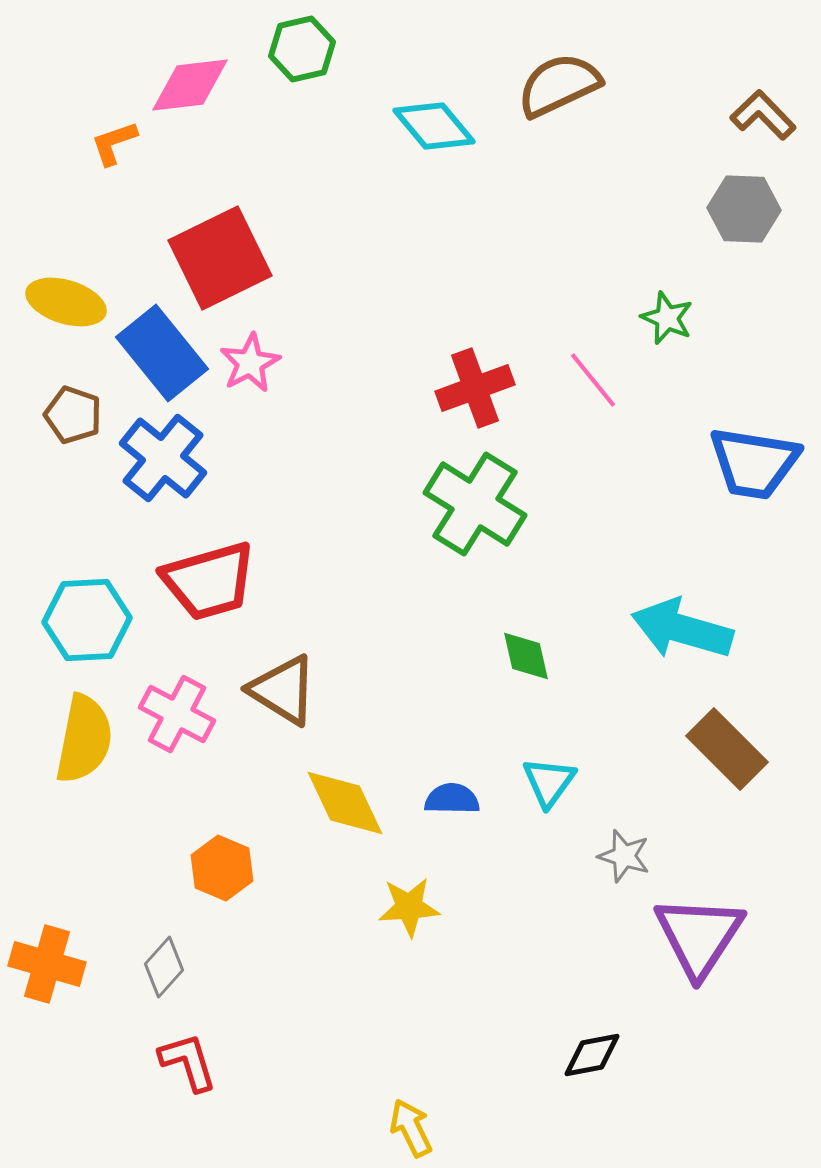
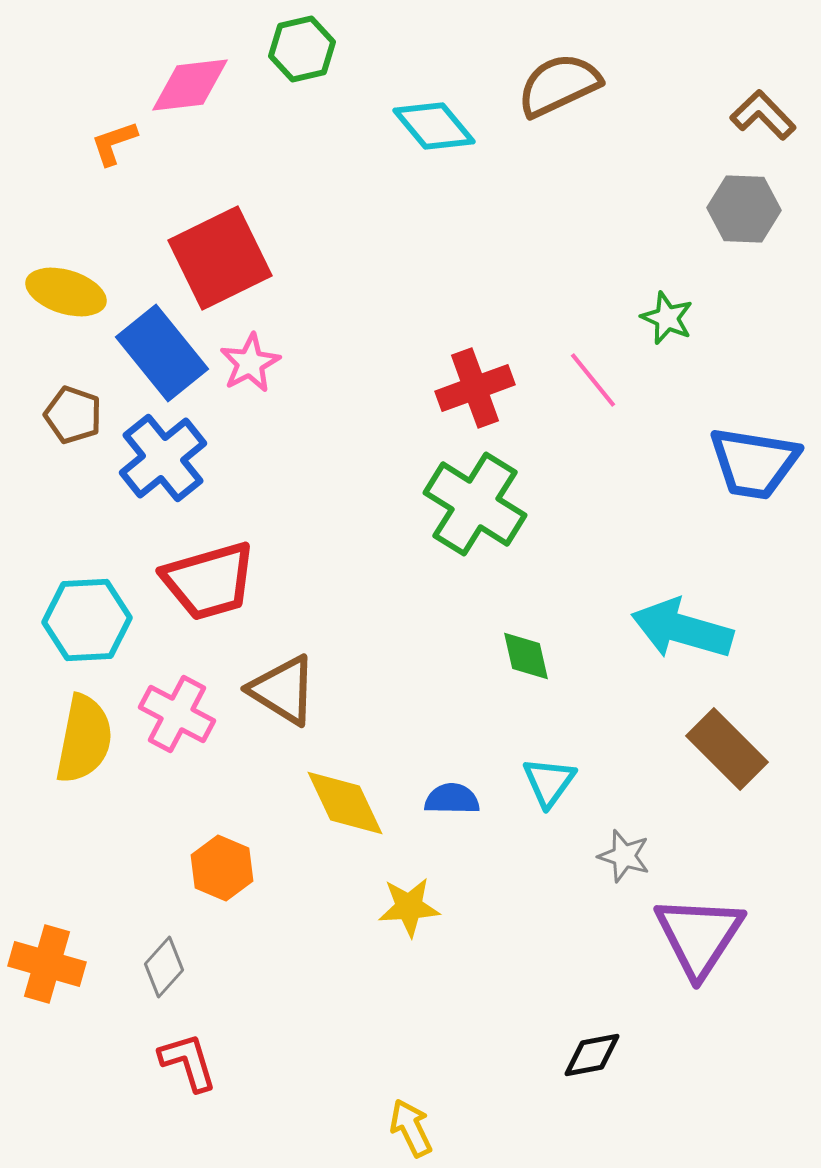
yellow ellipse: moved 10 px up
blue cross: rotated 12 degrees clockwise
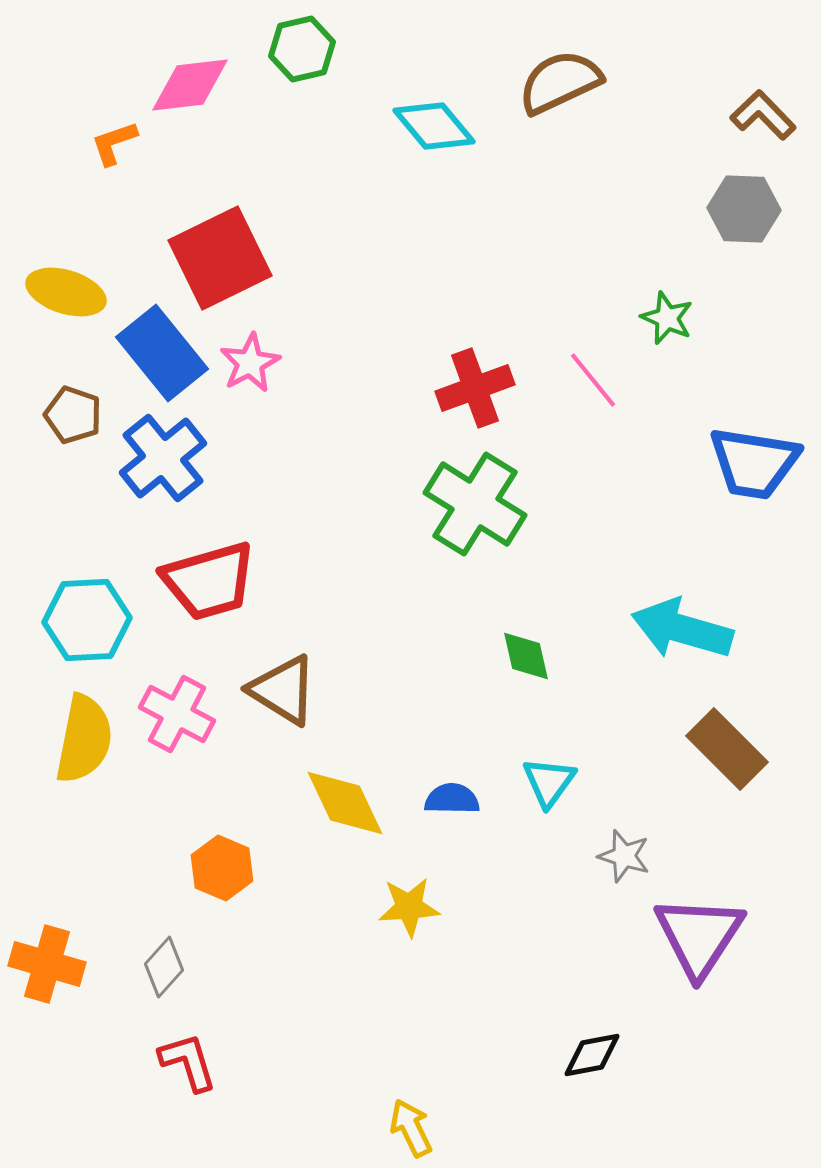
brown semicircle: moved 1 px right, 3 px up
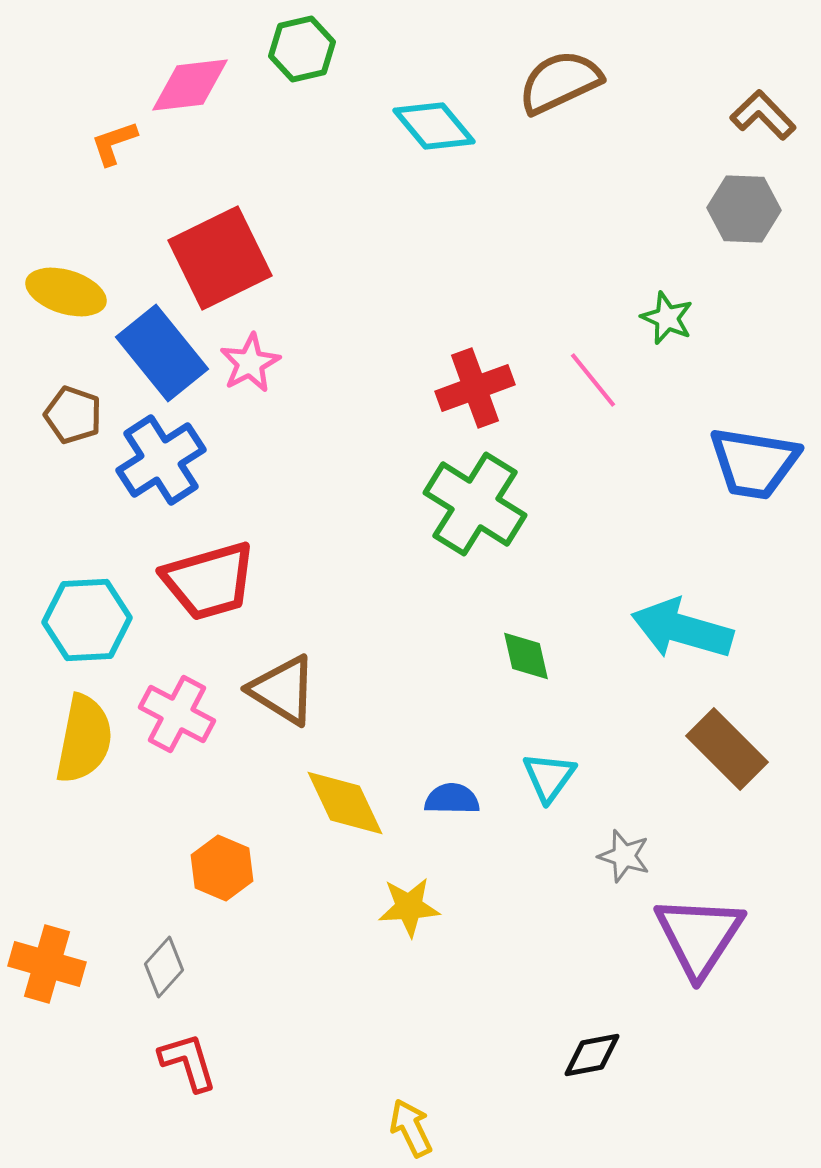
blue cross: moved 2 px left, 2 px down; rotated 6 degrees clockwise
cyan triangle: moved 5 px up
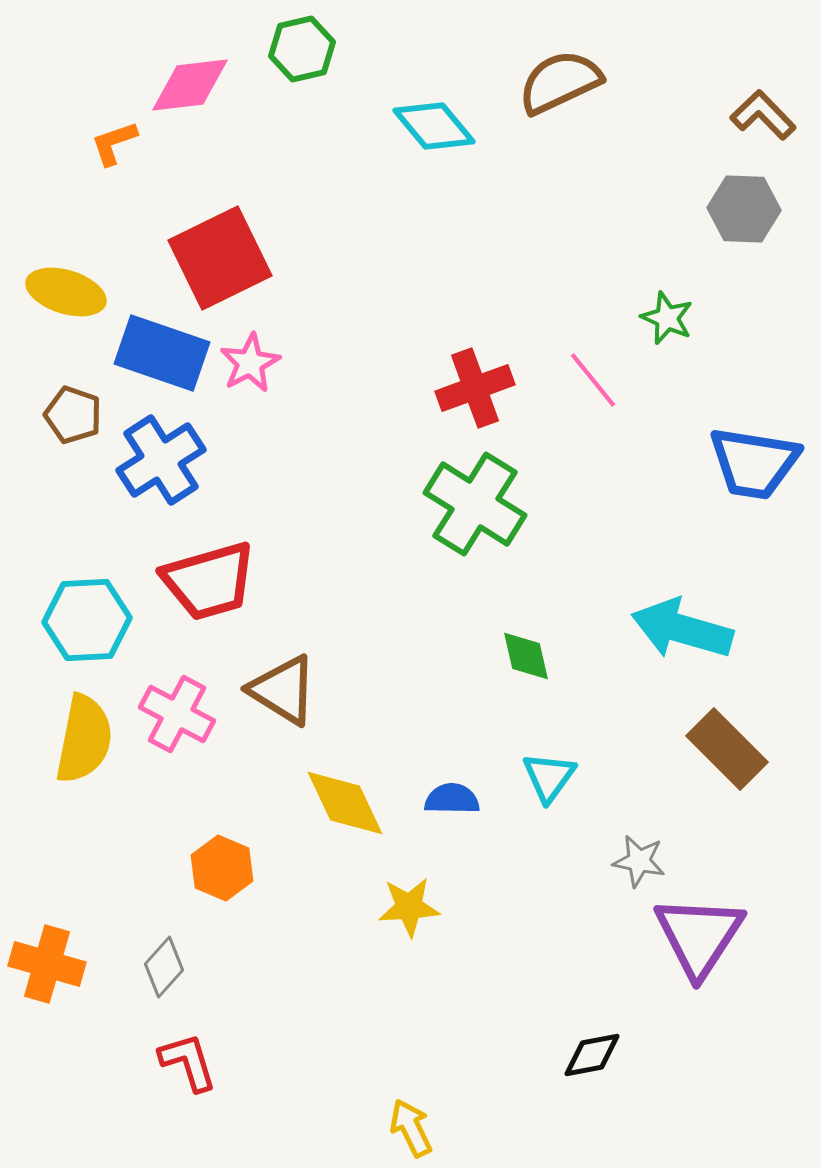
blue rectangle: rotated 32 degrees counterclockwise
gray star: moved 15 px right, 5 px down; rotated 6 degrees counterclockwise
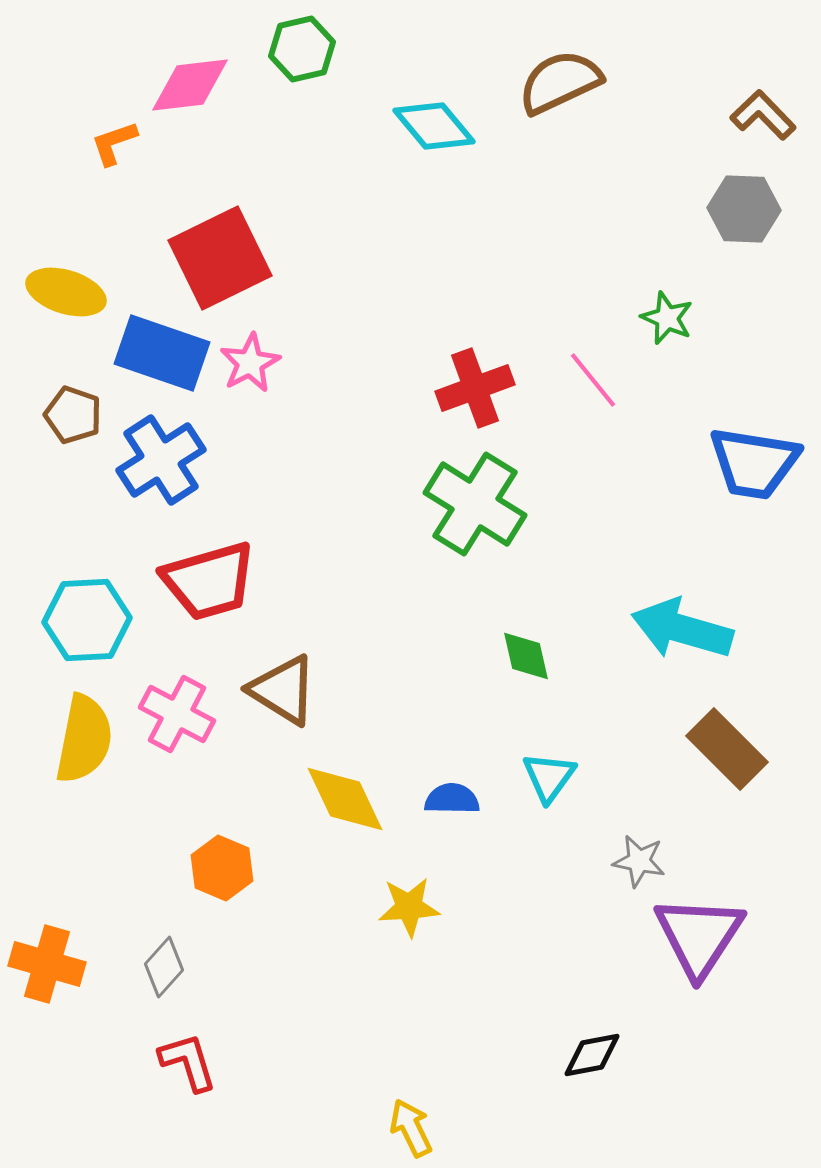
yellow diamond: moved 4 px up
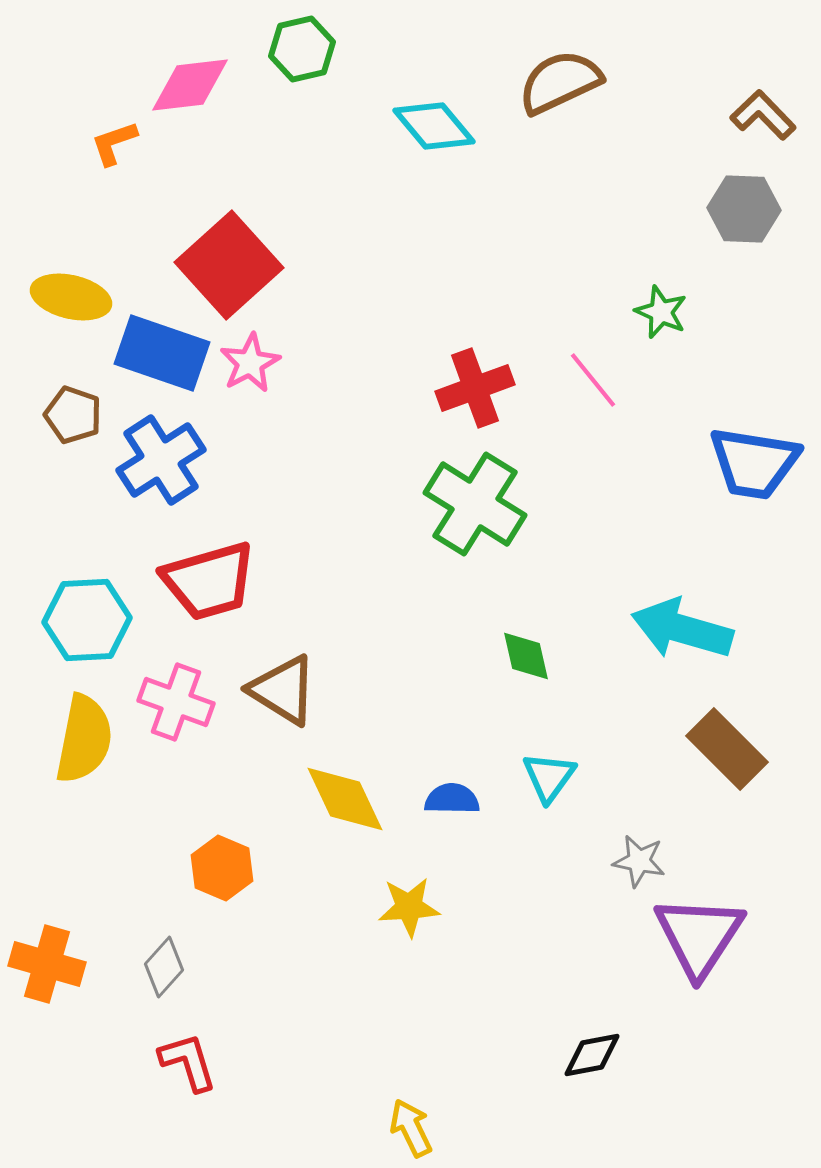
red square: moved 9 px right, 7 px down; rotated 16 degrees counterclockwise
yellow ellipse: moved 5 px right, 5 px down; rotated 4 degrees counterclockwise
green star: moved 6 px left, 6 px up
pink cross: moved 1 px left, 12 px up; rotated 8 degrees counterclockwise
